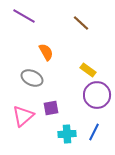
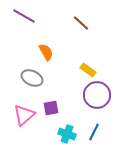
pink triangle: moved 1 px right, 1 px up
cyan cross: rotated 24 degrees clockwise
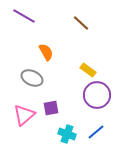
blue line: moved 2 px right; rotated 24 degrees clockwise
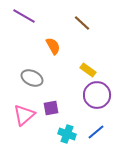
brown line: moved 1 px right
orange semicircle: moved 7 px right, 6 px up
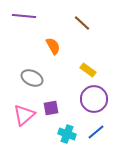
purple line: rotated 25 degrees counterclockwise
purple circle: moved 3 px left, 4 px down
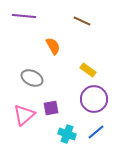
brown line: moved 2 px up; rotated 18 degrees counterclockwise
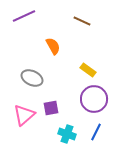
purple line: rotated 30 degrees counterclockwise
blue line: rotated 24 degrees counterclockwise
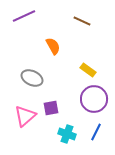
pink triangle: moved 1 px right, 1 px down
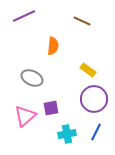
orange semicircle: rotated 36 degrees clockwise
cyan cross: rotated 30 degrees counterclockwise
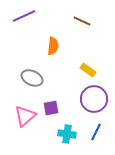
cyan cross: rotated 18 degrees clockwise
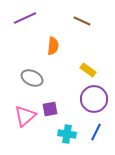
purple line: moved 1 px right, 2 px down
purple square: moved 1 px left, 1 px down
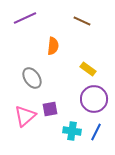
yellow rectangle: moved 1 px up
gray ellipse: rotated 30 degrees clockwise
cyan cross: moved 5 px right, 3 px up
